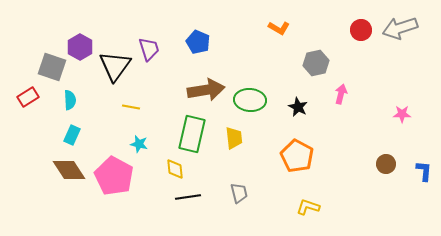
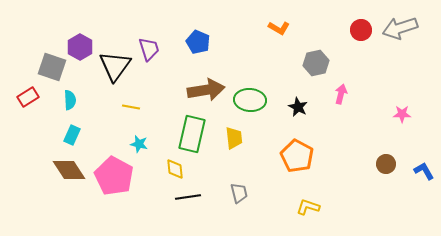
blue L-shape: rotated 35 degrees counterclockwise
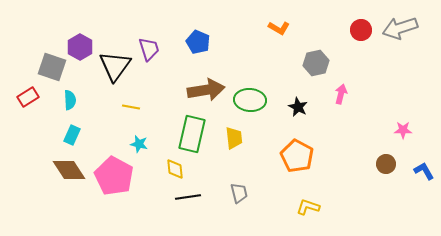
pink star: moved 1 px right, 16 px down
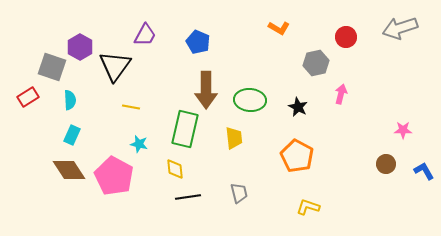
red circle: moved 15 px left, 7 px down
purple trapezoid: moved 4 px left, 14 px up; rotated 45 degrees clockwise
brown arrow: rotated 99 degrees clockwise
green rectangle: moved 7 px left, 5 px up
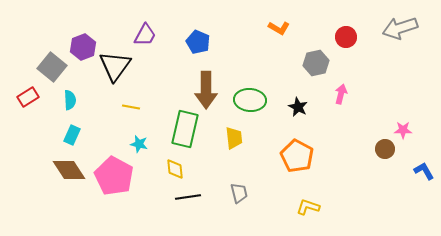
purple hexagon: moved 3 px right; rotated 10 degrees clockwise
gray square: rotated 20 degrees clockwise
brown circle: moved 1 px left, 15 px up
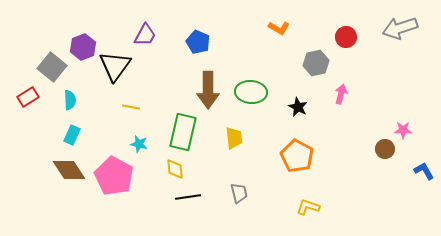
brown arrow: moved 2 px right
green ellipse: moved 1 px right, 8 px up
green rectangle: moved 2 px left, 3 px down
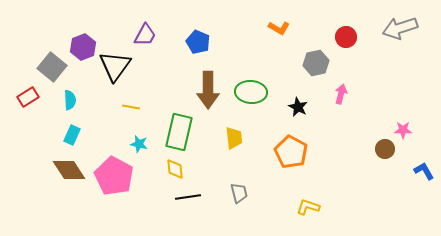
green rectangle: moved 4 px left
orange pentagon: moved 6 px left, 4 px up
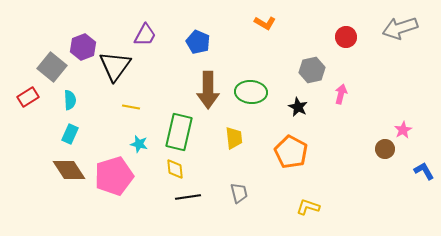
orange L-shape: moved 14 px left, 5 px up
gray hexagon: moved 4 px left, 7 px down
pink star: rotated 30 degrees counterclockwise
cyan rectangle: moved 2 px left, 1 px up
pink pentagon: rotated 27 degrees clockwise
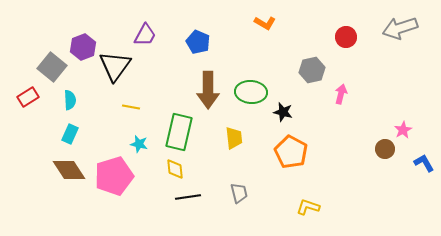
black star: moved 15 px left, 5 px down; rotated 12 degrees counterclockwise
blue L-shape: moved 8 px up
